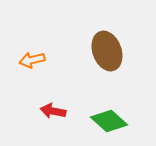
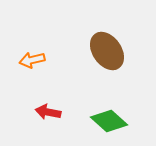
brown ellipse: rotated 15 degrees counterclockwise
red arrow: moved 5 px left, 1 px down
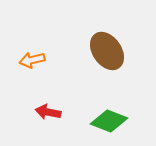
green diamond: rotated 21 degrees counterclockwise
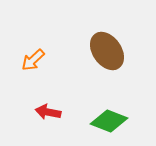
orange arrow: moved 1 px right; rotated 30 degrees counterclockwise
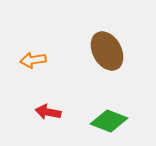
brown ellipse: rotated 6 degrees clockwise
orange arrow: rotated 35 degrees clockwise
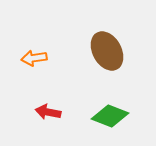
orange arrow: moved 1 px right, 2 px up
green diamond: moved 1 px right, 5 px up
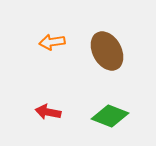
orange arrow: moved 18 px right, 16 px up
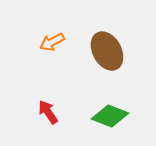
orange arrow: rotated 20 degrees counterclockwise
red arrow: rotated 45 degrees clockwise
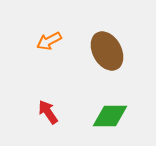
orange arrow: moved 3 px left, 1 px up
green diamond: rotated 21 degrees counterclockwise
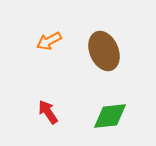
brown ellipse: moved 3 px left; rotated 6 degrees clockwise
green diamond: rotated 6 degrees counterclockwise
